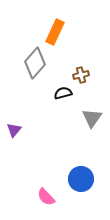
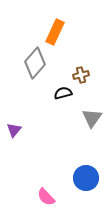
blue circle: moved 5 px right, 1 px up
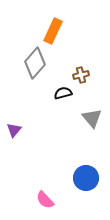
orange rectangle: moved 2 px left, 1 px up
gray triangle: rotated 15 degrees counterclockwise
pink semicircle: moved 1 px left, 3 px down
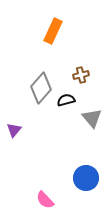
gray diamond: moved 6 px right, 25 px down
black semicircle: moved 3 px right, 7 px down
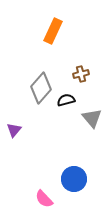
brown cross: moved 1 px up
blue circle: moved 12 px left, 1 px down
pink semicircle: moved 1 px left, 1 px up
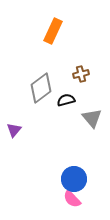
gray diamond: rotated 12 degrees clockwise
pink semicircle: moved 28 px right
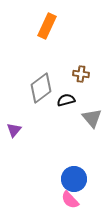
orange rectangle: moved 6 px left, 5 px up
brown cross: rotated 21 degrees clockwise
pink semicircle: moved 2 px left, 1 px down
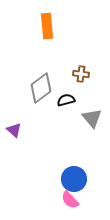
orange rectangle: rotated 30 degrees counterclockwise
purple triangle: rotated 28 degrees counterclockwise
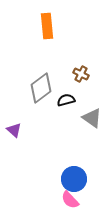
brown cross: rotated 21 degrees clockwise
gray triangle: rotated 15 degrees counterclockwise
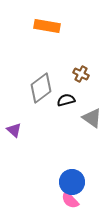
orange rectangle: rotated 75 degrees counterclockwise
blue circle: moved 2 px left, 3 px down
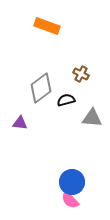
orange rectangle: rotated 10 degrees clockwise
gray triangle: rotated 30 degrees counterclockwise
purple triangle: moved 6 px right, 7 px up; rotated 35 degrees counterclockwise
